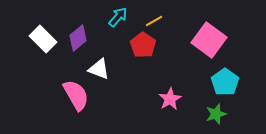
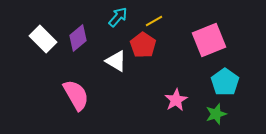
pink square: rotated 32 degrees clockwise
white triangle: moved 17 px right, 8 px up; rotated 10 degrees clockwise
pink star: moved 6 px right, 1 px down
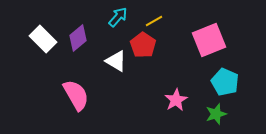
cyan pentagon: rotated 12 degrees counterclockwise
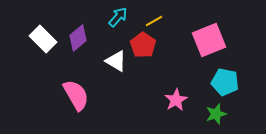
cyan pentagon: rotated 12 degrees counterclockwise
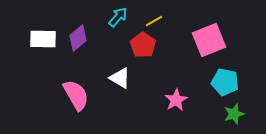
white rectangle: rotated 44 degrees counterclockwise
white triangle: moved 4 px right, 17 px down
green star: moved 18 px right
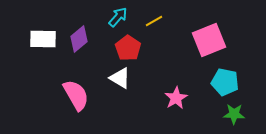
purple diamond: moved 1 px right, 1 px down
red pentagon: moved 15 px left, 3 px down
pink star: moved 2 px up
green star: rotated 20 degrees clockwise
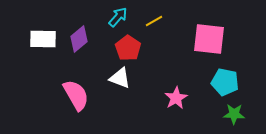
pink square: moved 1 px up; rotated 28 degrees clockwise
white triangle: rotated 10 degrees counterclockwise
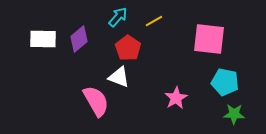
white triangle: moved 1 px left, 1 px up
pink semicircle: moved 20 px right, 6 px down
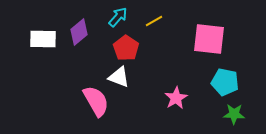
purple diamond: moved 7 px up
red pentagon: moved 2 px left
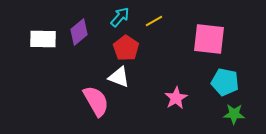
cyan arrow: moved 2 px right
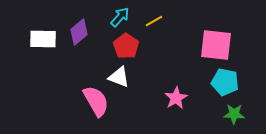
pink square: moved 7 px right, 6 px down
red pentagon: moved 2 px up
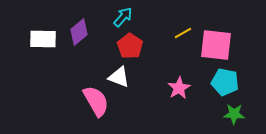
cyan arrow: moved 3 px right
yellow line: moved 29 px right, 12 px down
red pentagon: moved 4 px right
pink star: moved 3 px right, 10 px up
